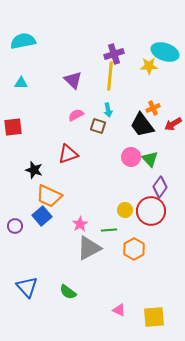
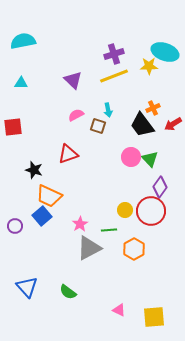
yellow line: moved 4 px right; rotated 64 degrees clockwise
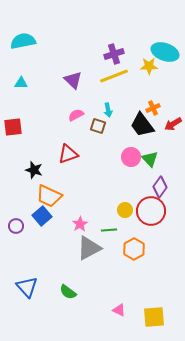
purple circle: moved 1 px right
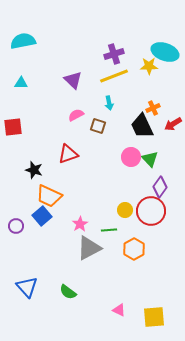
cyan arrow: moved 1 px right, 7 px up
black trapezoid: moved 1 px down; rotated 12 degrees clockwise
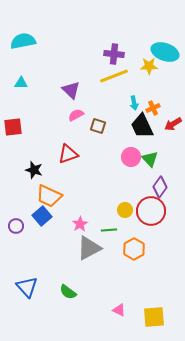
purple cross: rotated 24 degrees clockwise
purple triangle: moved 2 px left, 10 px down
cyan arrow: moved 25 px right
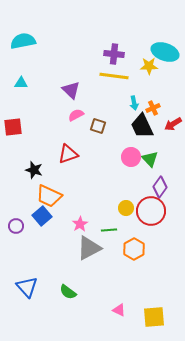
yellow line: rotated 28 degrees clockwise
yellow circle: moved 1 px right, 2 px up
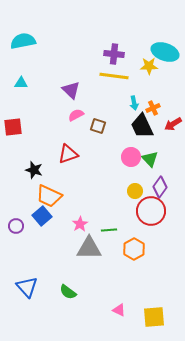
yellow circle: moved 9 px right, 17 px up
gray triangle: rotated 28 degrees clockwise
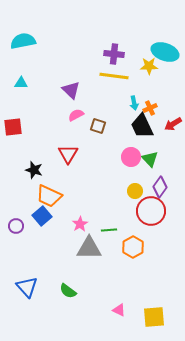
orange cross: moved 3 px left
red triangle: rotated 40 degrees counterclockwise
orange hexagon: moved 1 px left, 2 px up
green semicircle: moved 1 px up
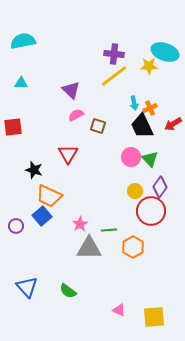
yellow line: rotated 44 degrees counterclockwise
